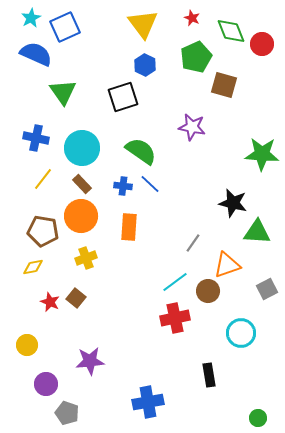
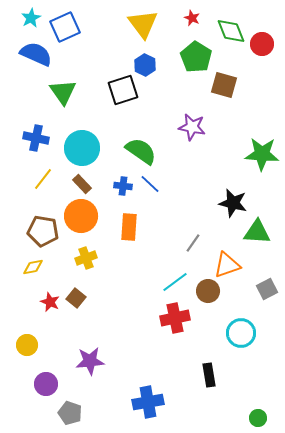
green pentagon at (196, 57): rotated 16 degrees counterclockwise
black square at (123, 97): moved 7 px up
gray pentagon at (67, 413): moved 3 px right
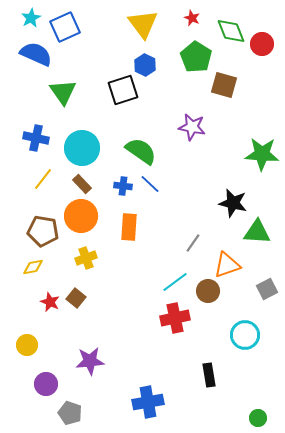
cyan circle at (241, 333): moved 4 px right, 2 px down
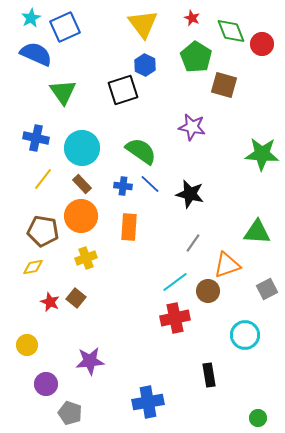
black star at (233, 203): moved 43 px left, 9 px up
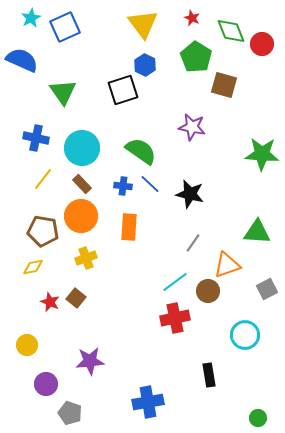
blue semicircle at (36, 54): moved 14 px left, 6 px down
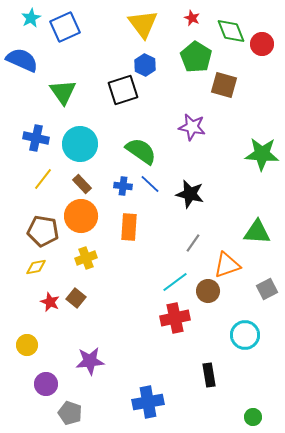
cyan circle at (82, 148): moved 2 px left, 4 px up
yellow diamond at (33, 267): moved 3 px right
green circle at (258, 418): moved 5 px left, 1 px up
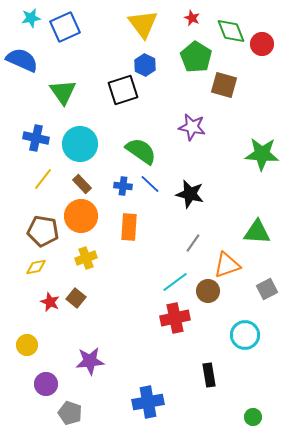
cyan star at (31, 18): rotated 18 degrees clockwise
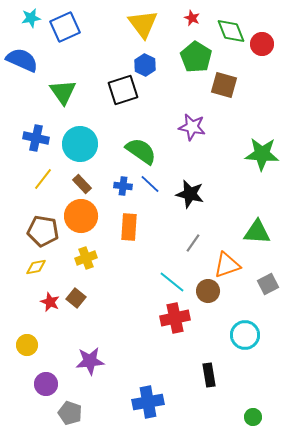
cyan line at (175, 282): moved 3 px left; rotated 76 degrees clockwise
gray square at (267, 289): moved 1 px right, 5 px up
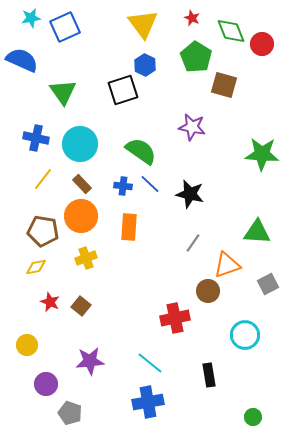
cyan line at (172, 282): moved 22 px left, 81 px down
brown square at (76, 298): moved 5 px right, 8 px down
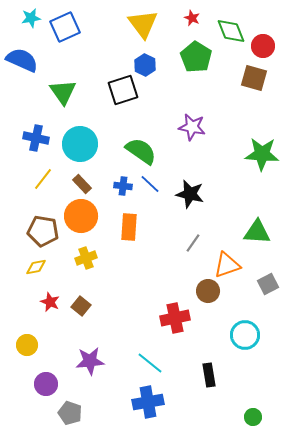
red circle at (262, 44): moved 1 px right, 2 px down
brown square at (224, 85): moved 30 px right, 7 px up
